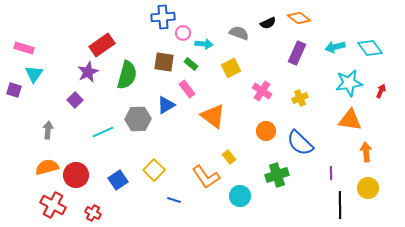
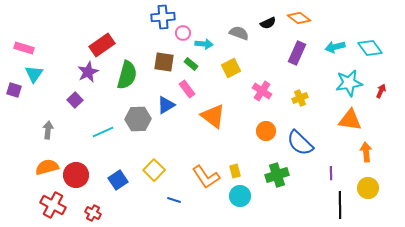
yellow rectangle at (229, 157): moved 6 px right, 14 px down; rotated 24 degrees clockwise
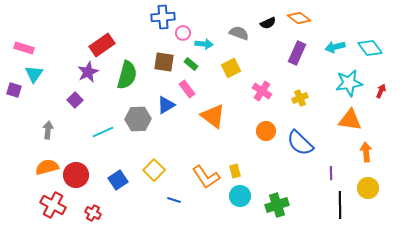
green cross at (277, 175): moved 30 px down
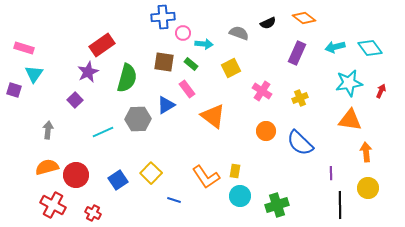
orange diamond at (299, 18): moved 5 px right
green semicircle at (127, 75): moved 3 px down
yellow square at (154, 170): moved 3 px left, 3 px down
yellow rectangle at (235, 171): rotated 24 degrees clockwise
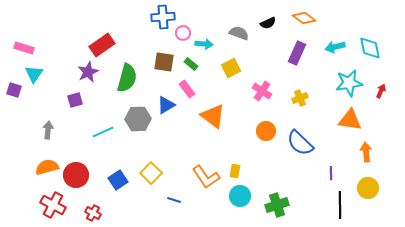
cyan diamond at (370, 48): rotated 25 degrees clockwise
purple square at (75, 100): rotated 28 degrees clockwise
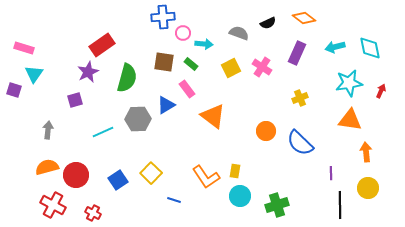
pink cross at (262, 91): moved 24 px up
